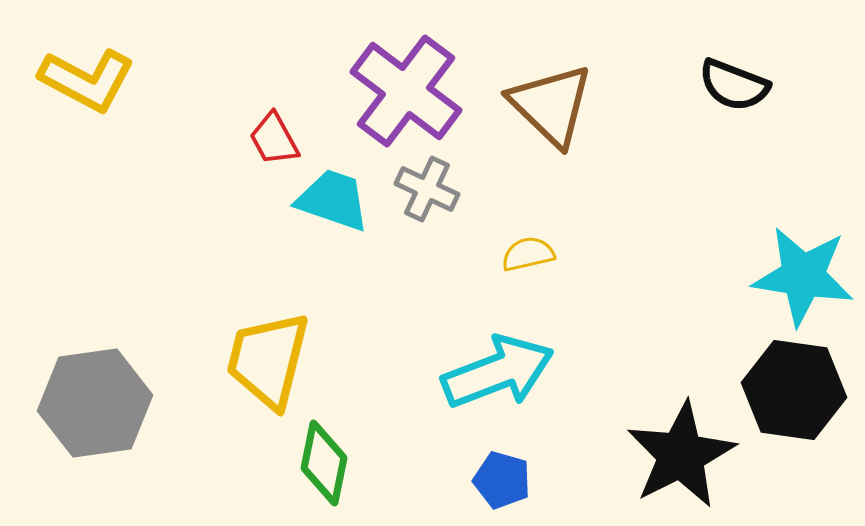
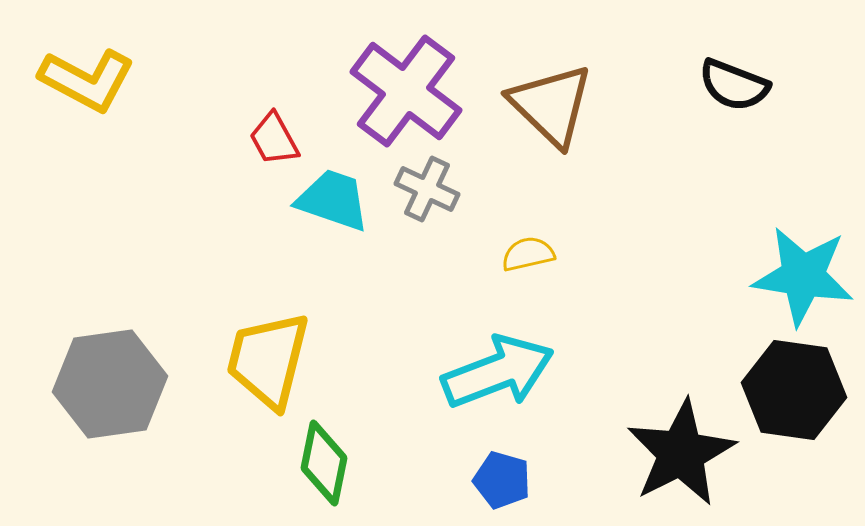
gray hexagon: moved 15 px right, 19 px up
black star: moved 2 px up
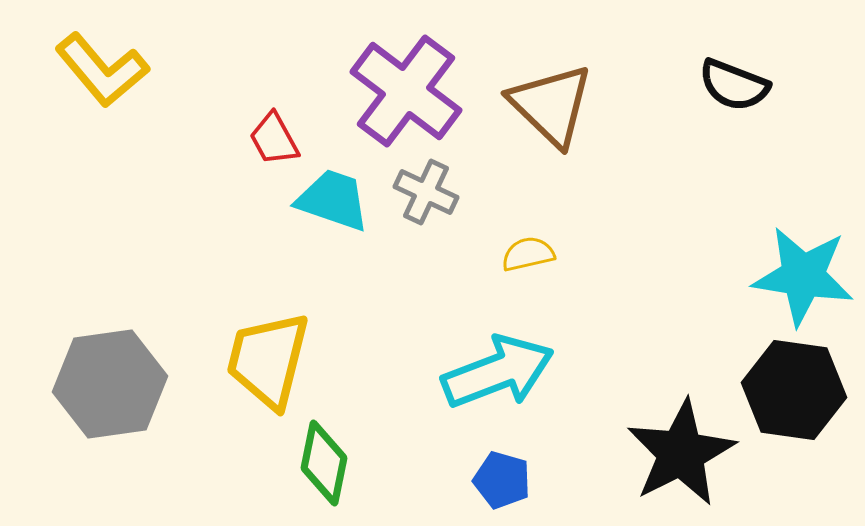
yellow L-shape: moved 15 px right, 10 px up; rotated 22 degrees clockwise
gray cross: moved 1 px left, 3 px down
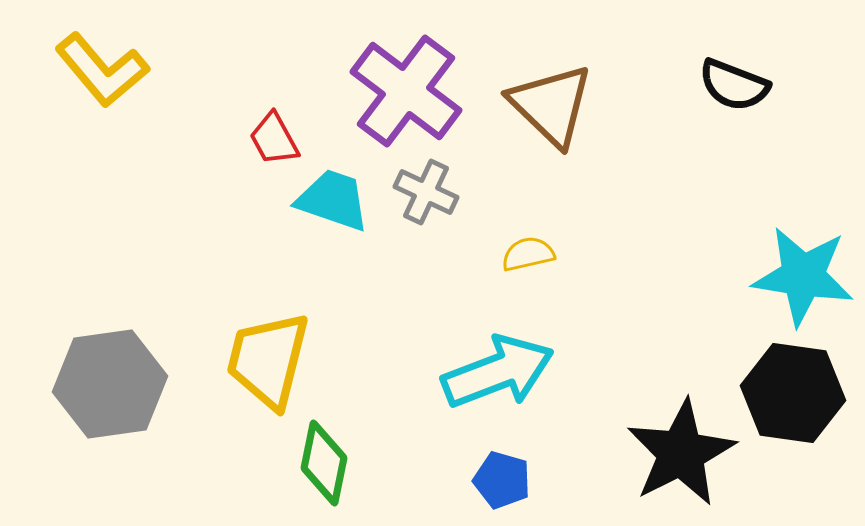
black hexagon: moved 1 px left, 3 px down
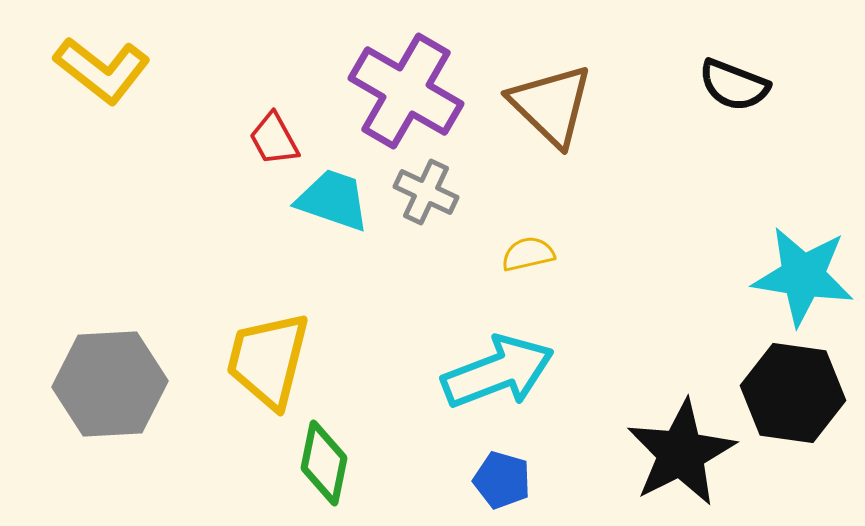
yellow L-shape: rotated 12 degrees counterclockwise
purple cross: rotated 7 degrees counterclockwise
gray hexagon: rotated 5 degrees clockwise
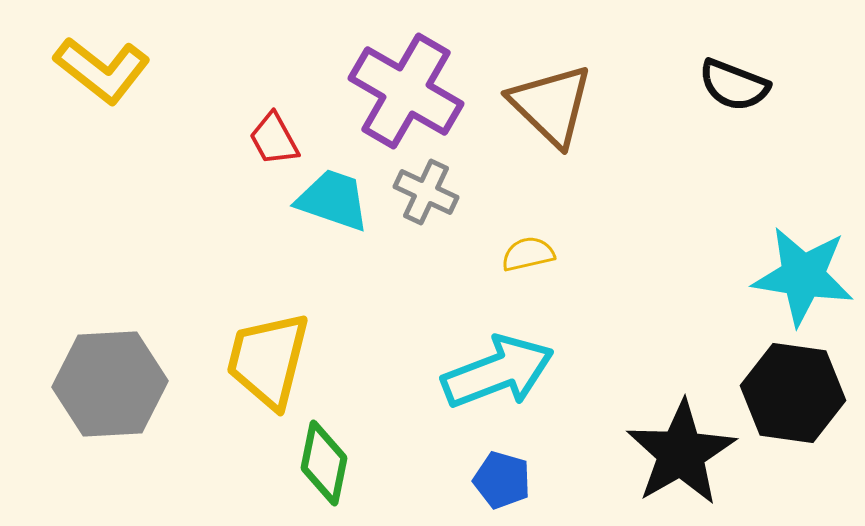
black star: rotated 3 degrees counterclockwise
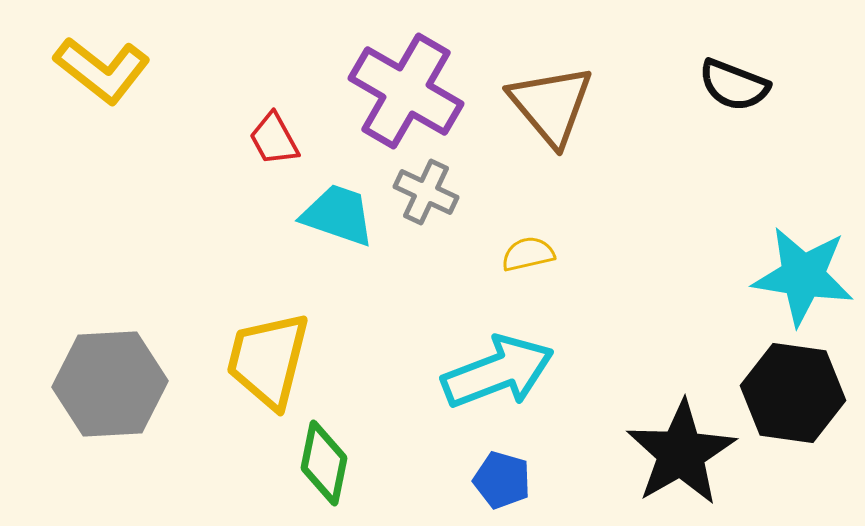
brown triangle: rotated 6 degrees clockwise
cyan trapezoid: moved 5 px right, 15 px down
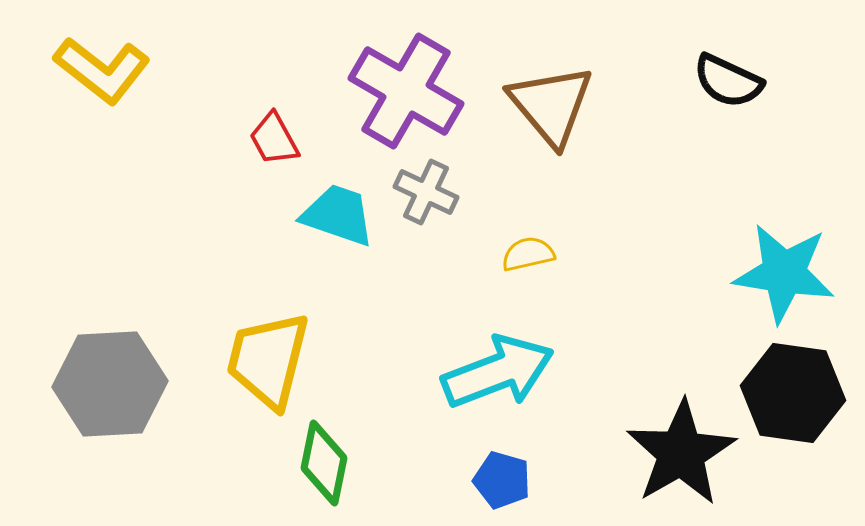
black semicircle: moved 6 px left, 4 px up; rotated 4 degrees clockwise
cyan star: moved 19 px left, 3 px up
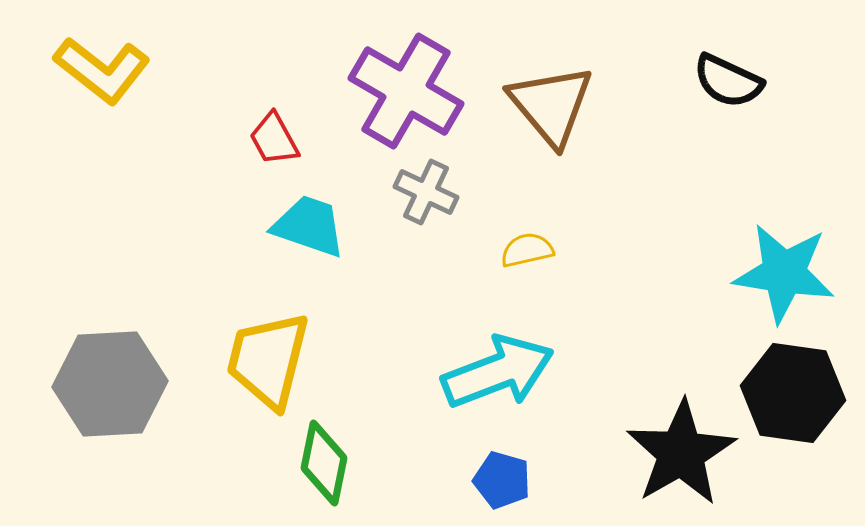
cyan trapezoid: moved 29 px left, 11 px down
yellow semicircle: moved 1 px left, 4 px up
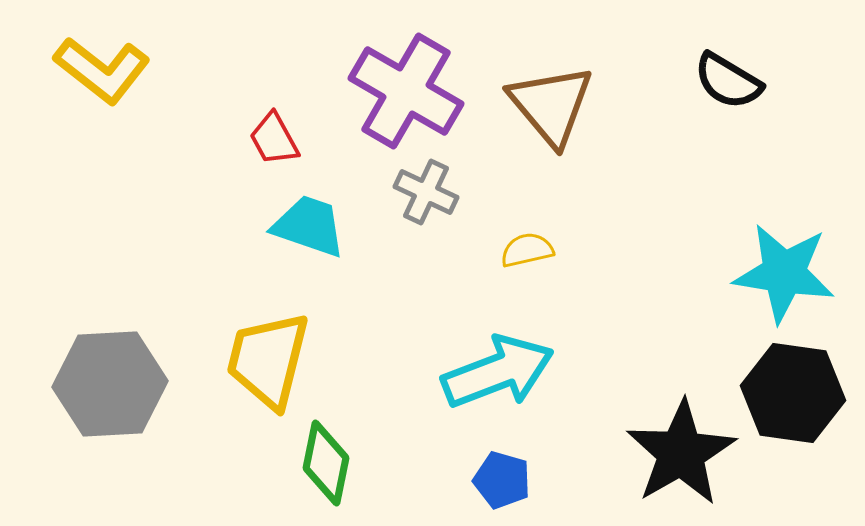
black semicircle: rotated 6 degrees clockwise
green diamond: moved 2 px right
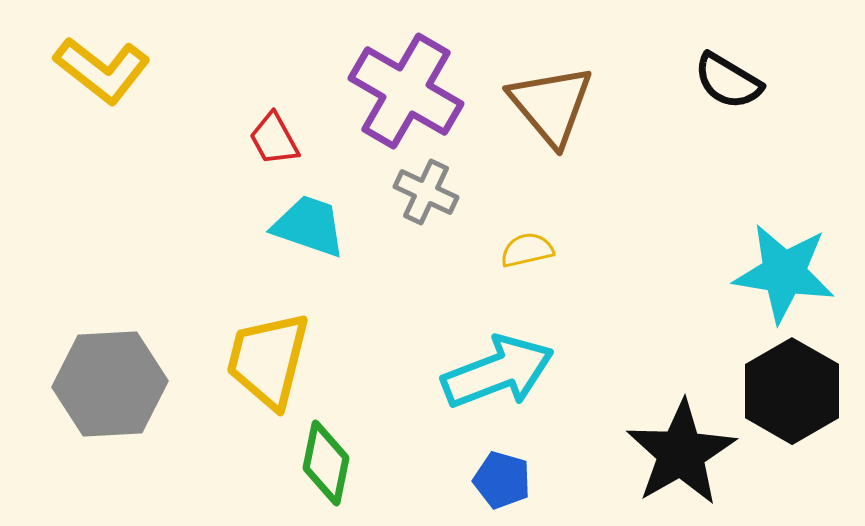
black hexagon: moved 1 px left, 2 px up; rotated 22 degrees clockwise
